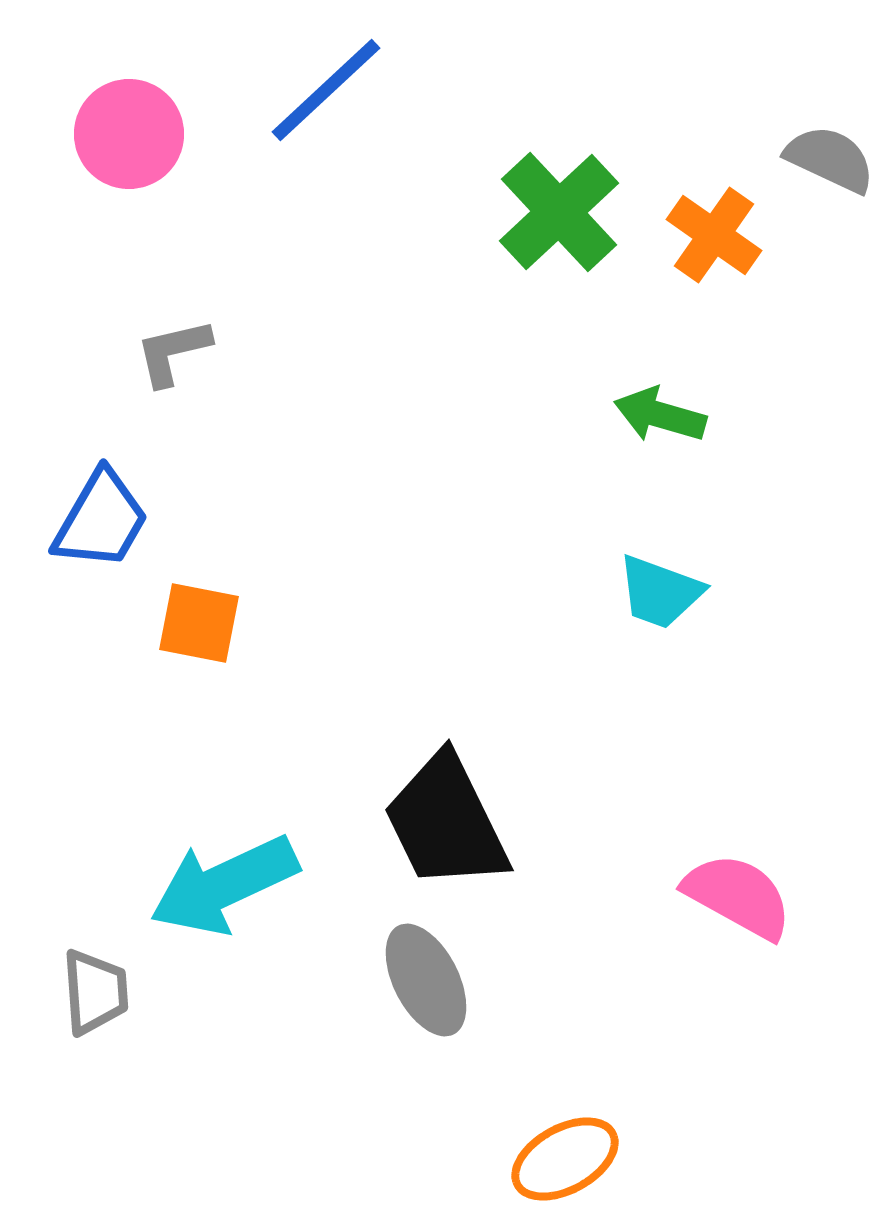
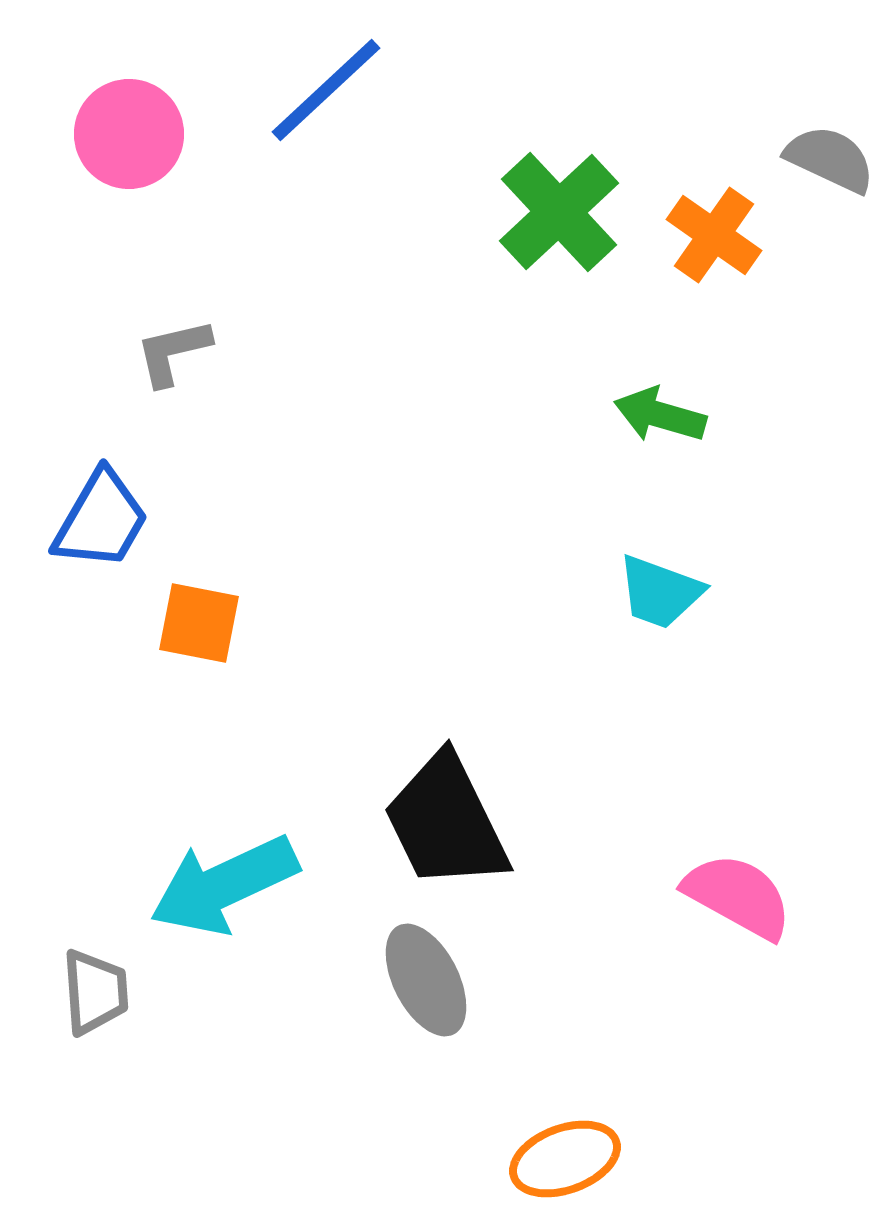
orange ellipse: rotated 9 degrees clockwise
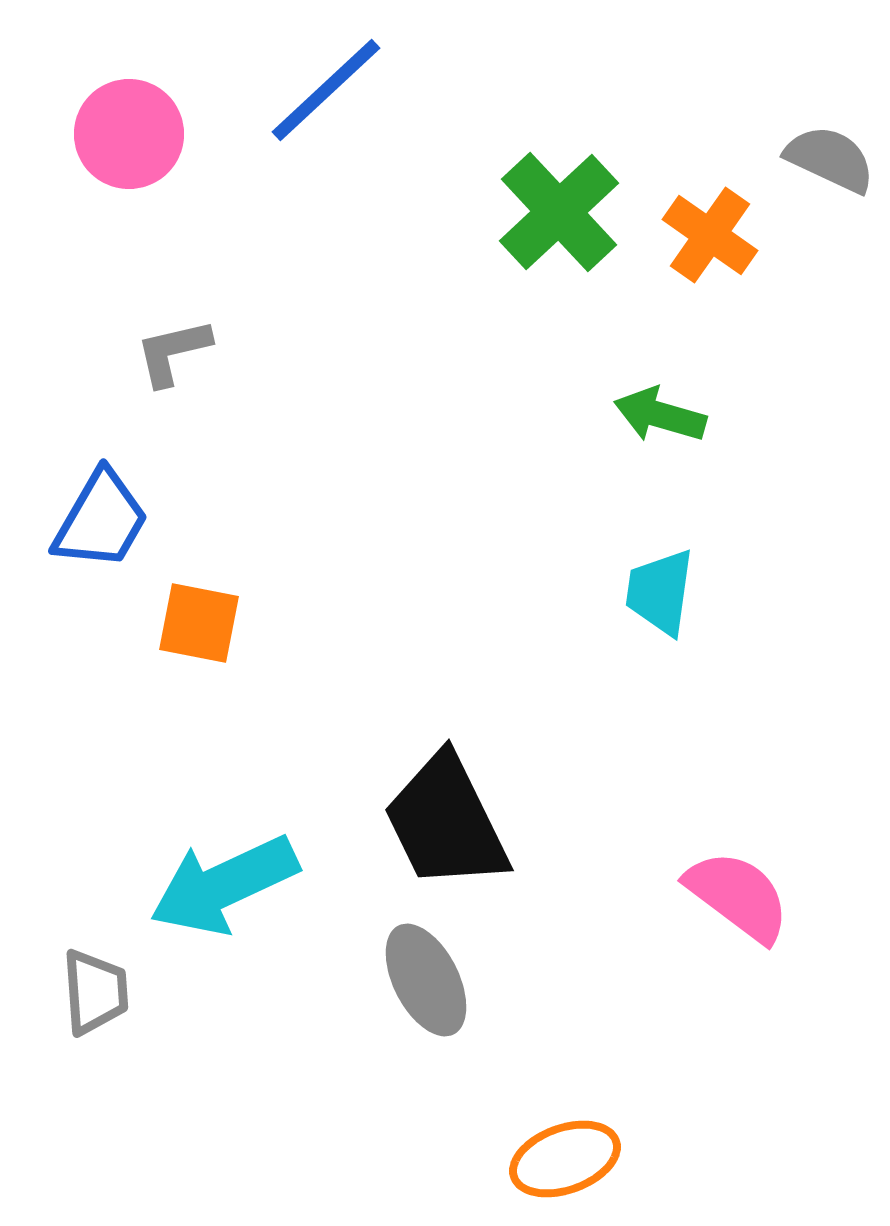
orange cross: moved 4 px left
cyan trapezoid: rotated 78 degrees clockwise
pink semicircle: rotated 8 degrees clockwise
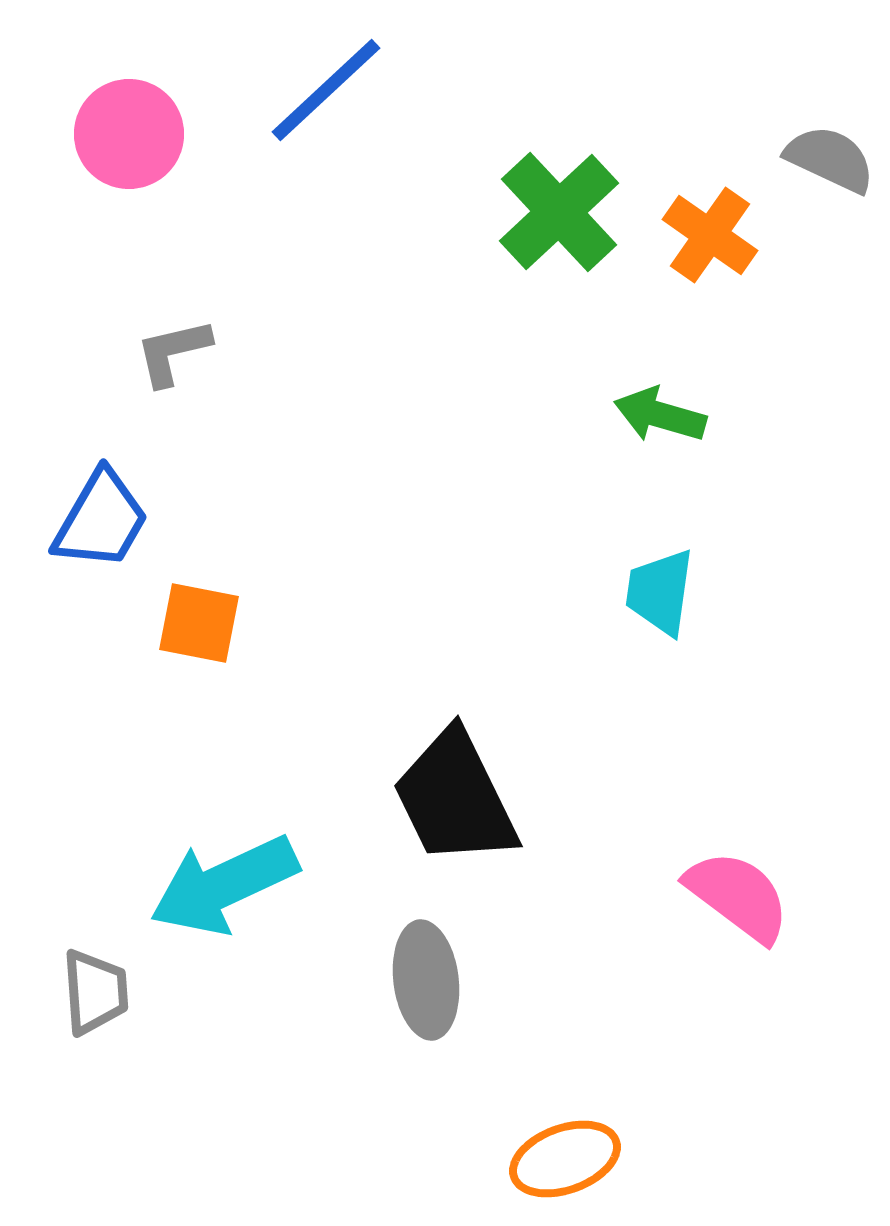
black trapezoid: moved 9 px right, 24 px up
gray ellipse: rotated 20 degrees clockwise
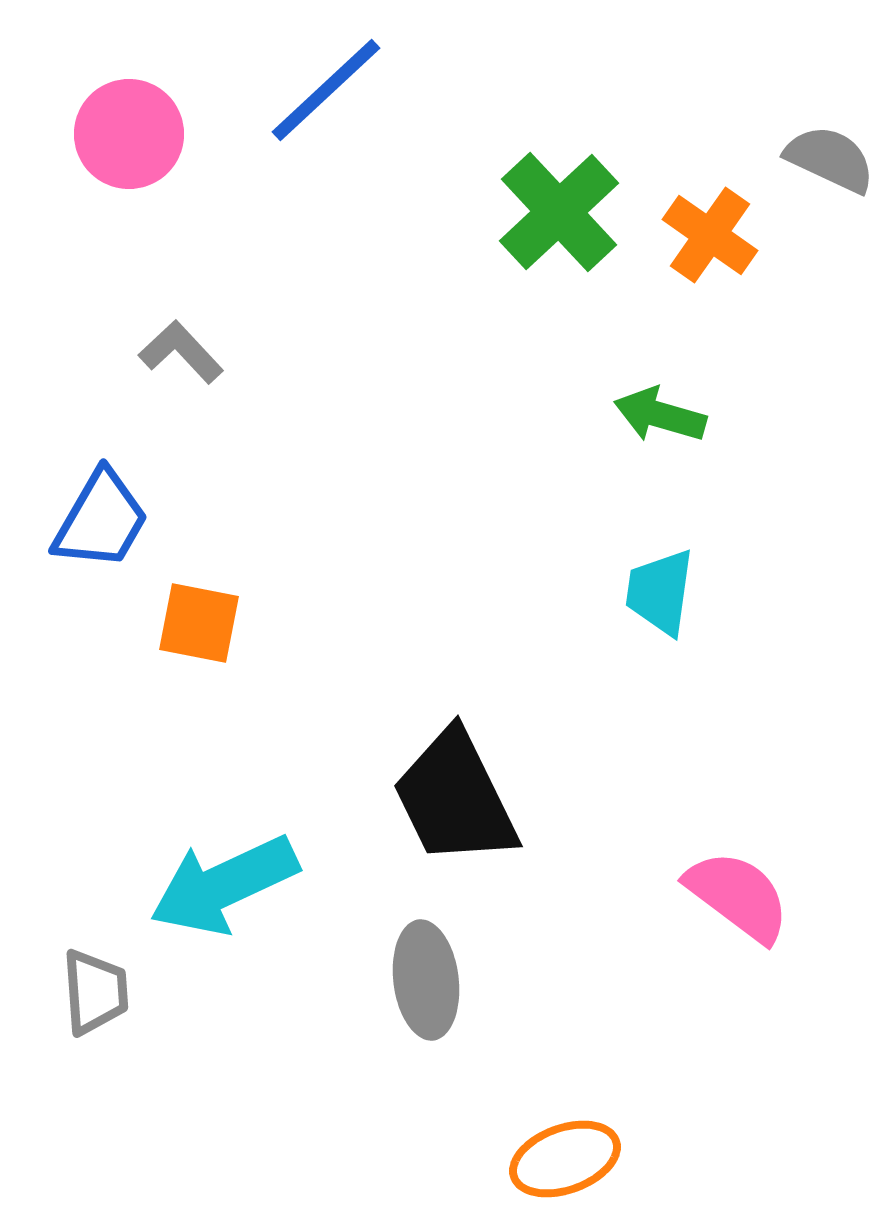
gray L-shape: moved 8 px right; rotated 60 degrees clockwise
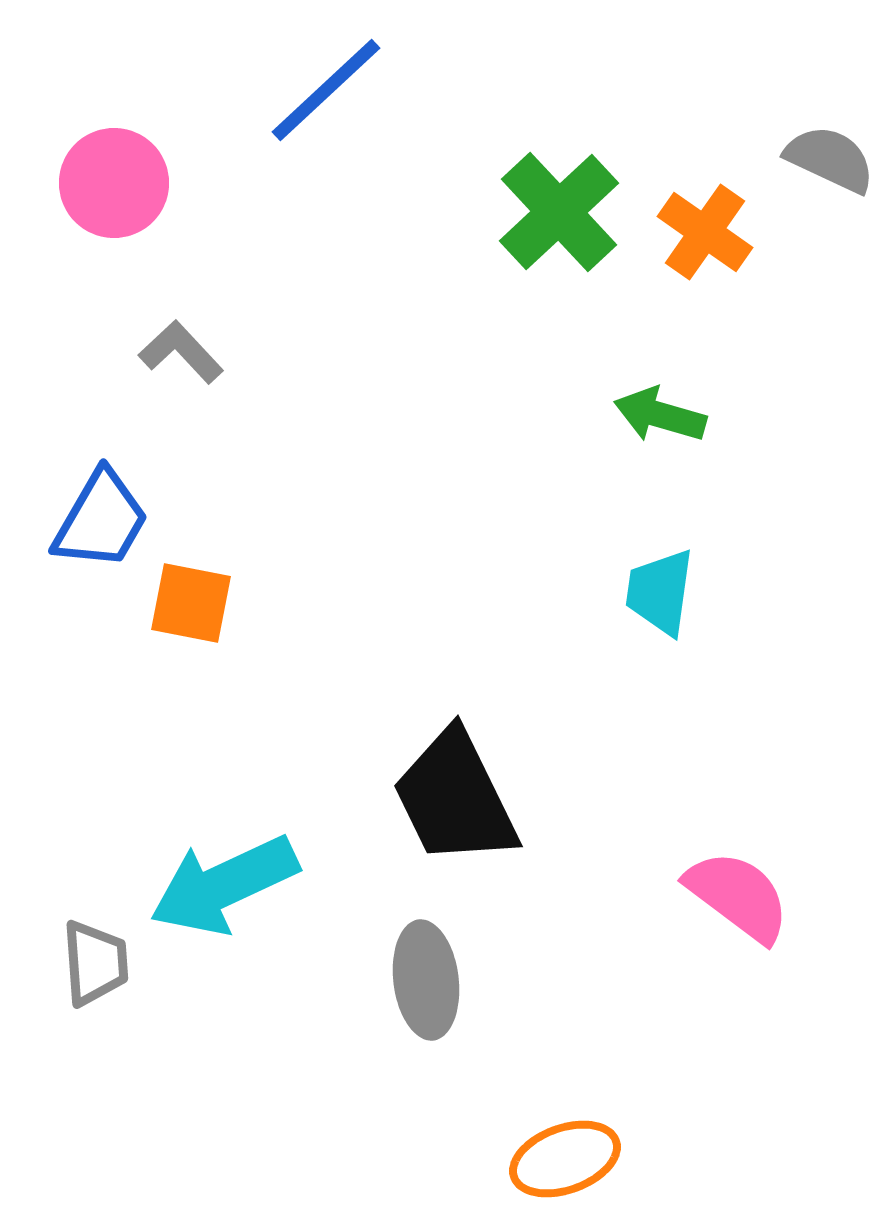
pink circle: moved 15 px left, 49 px down
orange cross: moved 5 px left, 3 px up
orange square: moved 8 px left, 20 px up
gray trapezoid: moved 29 px up
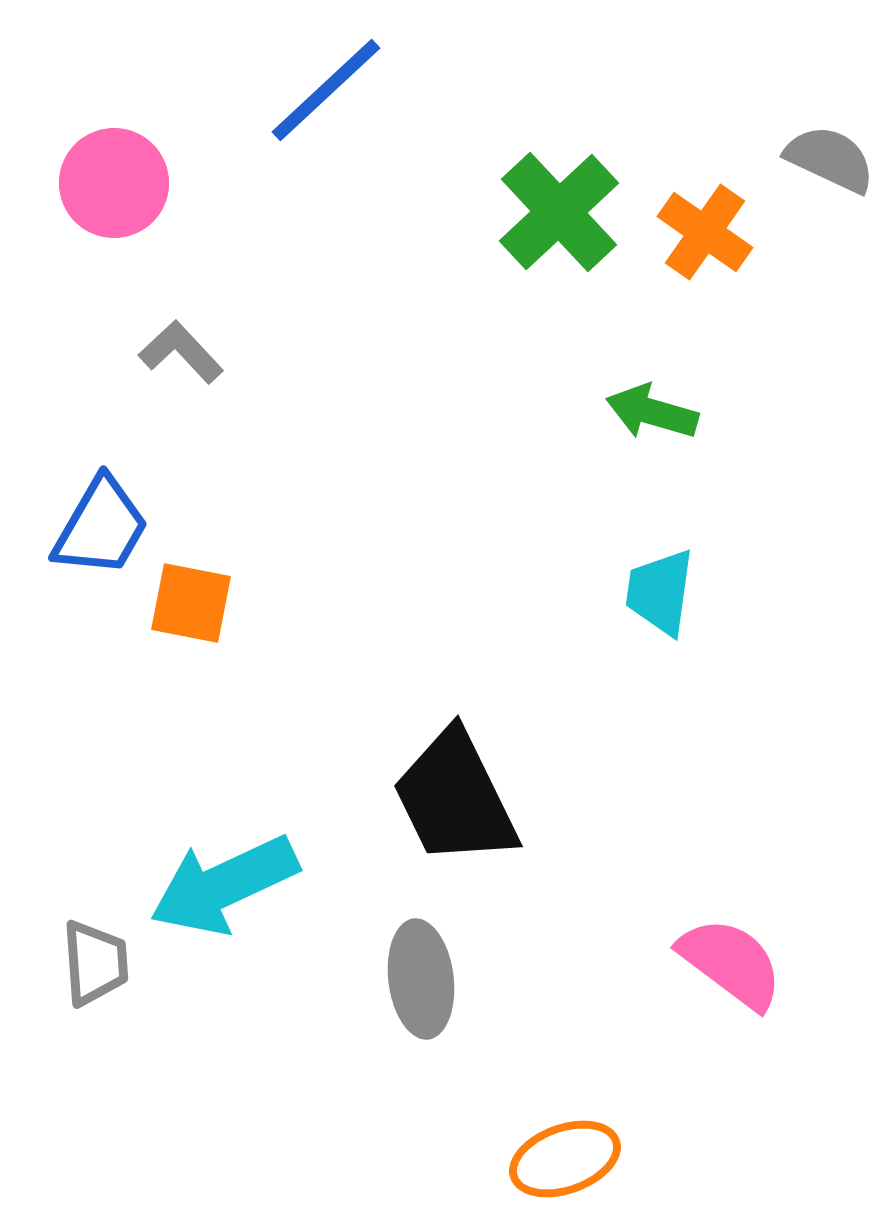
green arrow: moved 8 px left, 3 px up
blue trapezoid: moved 7 px down
pink semicircle: moved 7 px left, 67 px down
gray ellipse: moved 5 px left, 1 px up
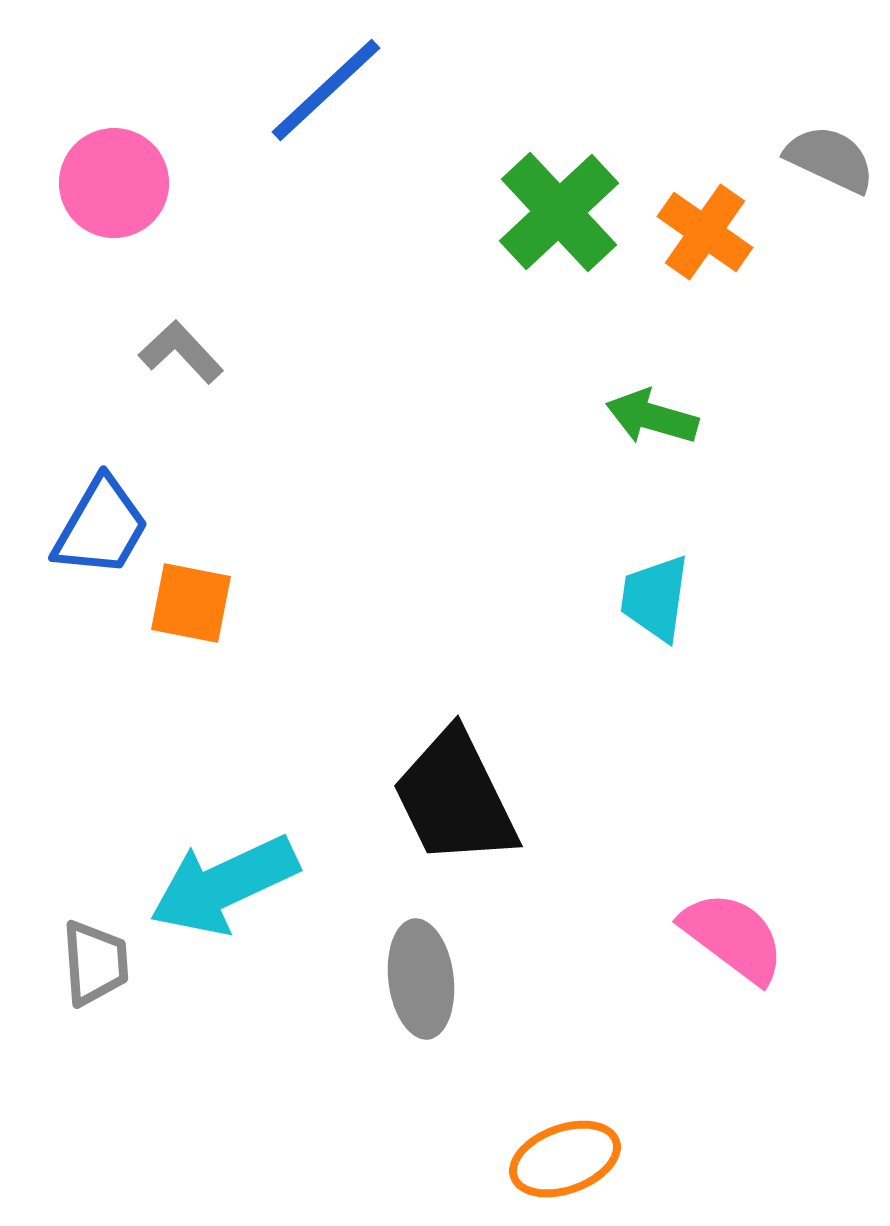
green arrow: moved 5 px down
cyan trapezoid: moved 5 px left, 6 px down
pink semicircle: moved 2 px right, 26 px up
